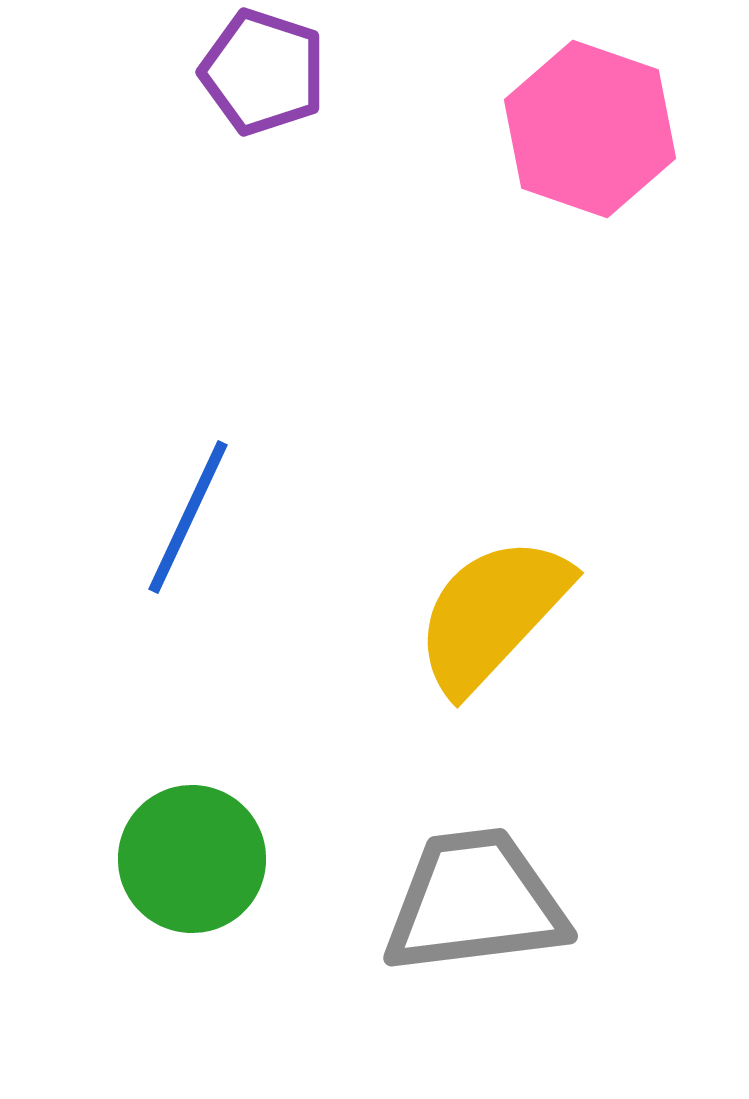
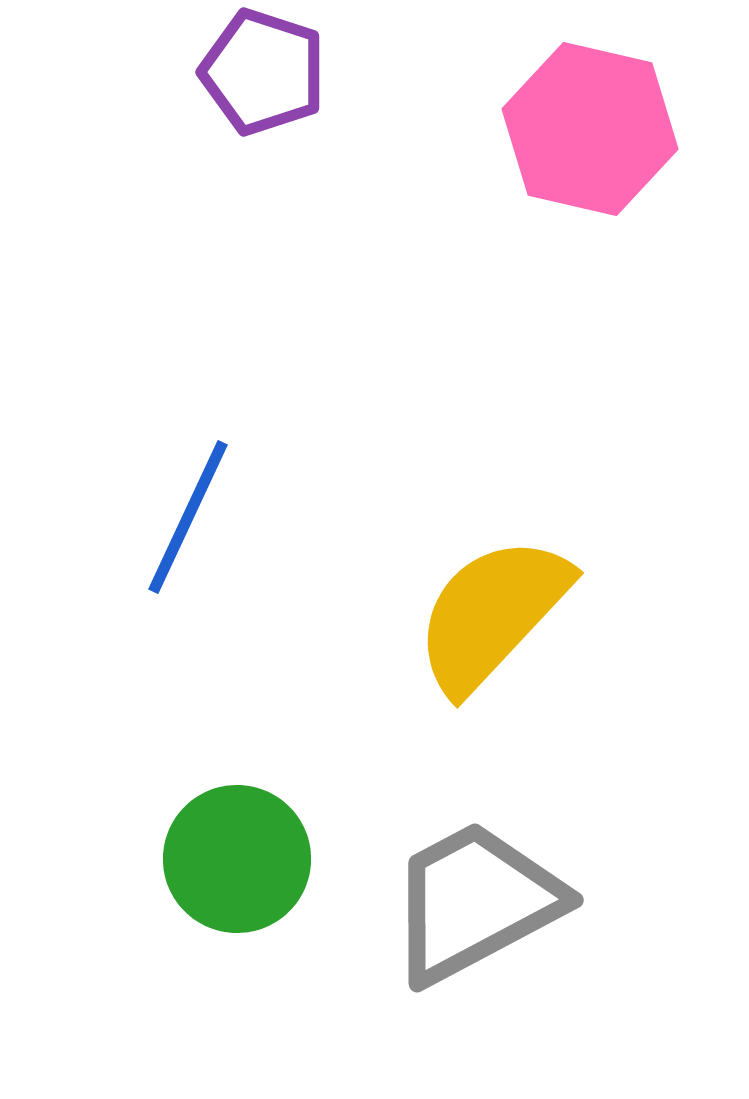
pink hexagon: rotated 6 degrees counterclockwise
green circle: moved 45 px right
gray trapezoid: rotated 21 degrees counterclockwise
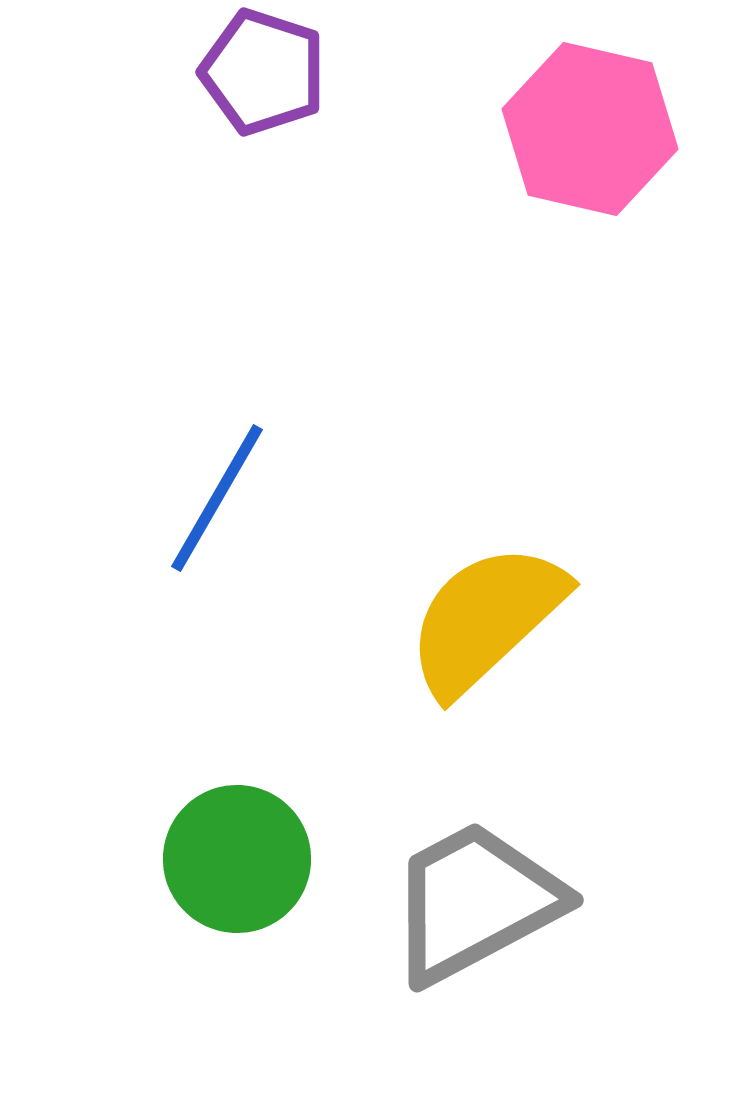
blue line: moved 29 px right, 19 px up; rotated 5 degrees clockwise
yellow semicircle: moved 6 px left, 5 px down; rotated 4 degrees clockwise
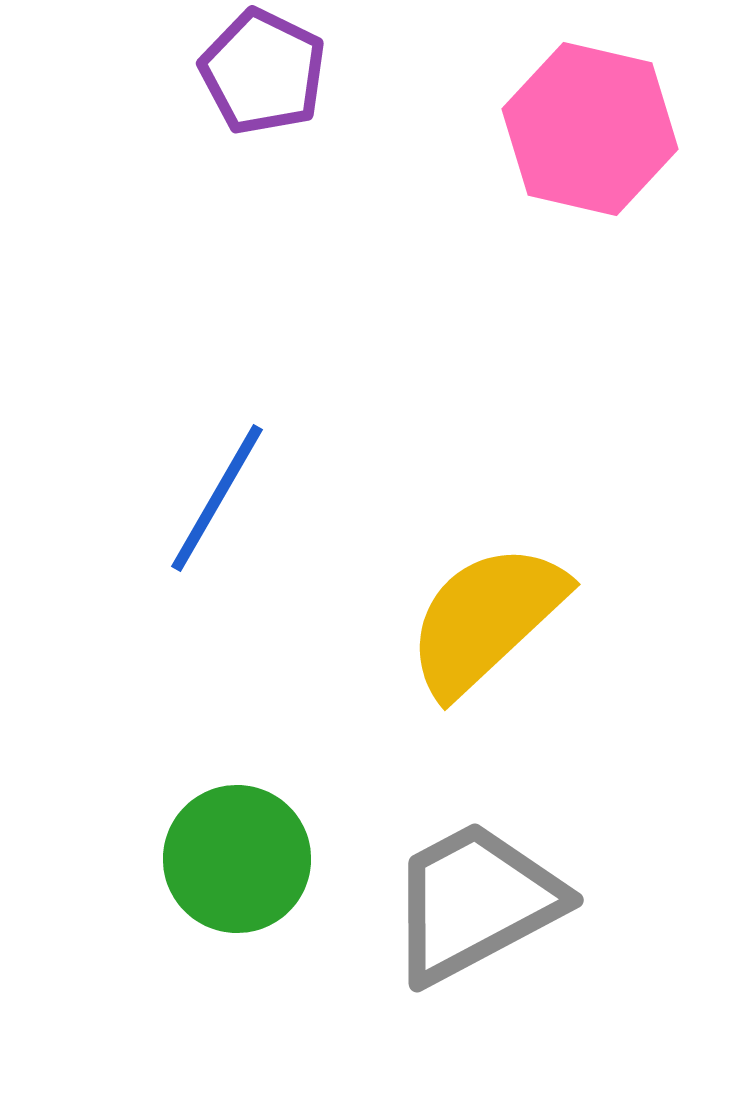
purple pentagon: rotated 8 degrees clockwise
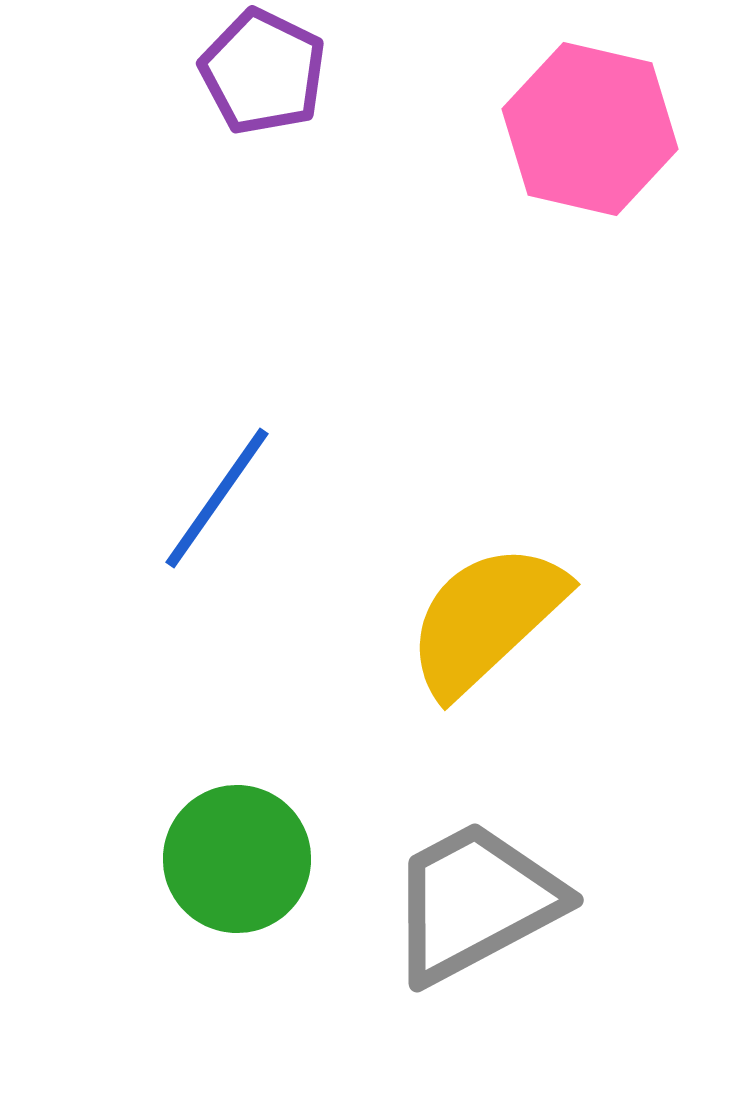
blue line: rotated 5 degrees clockwise
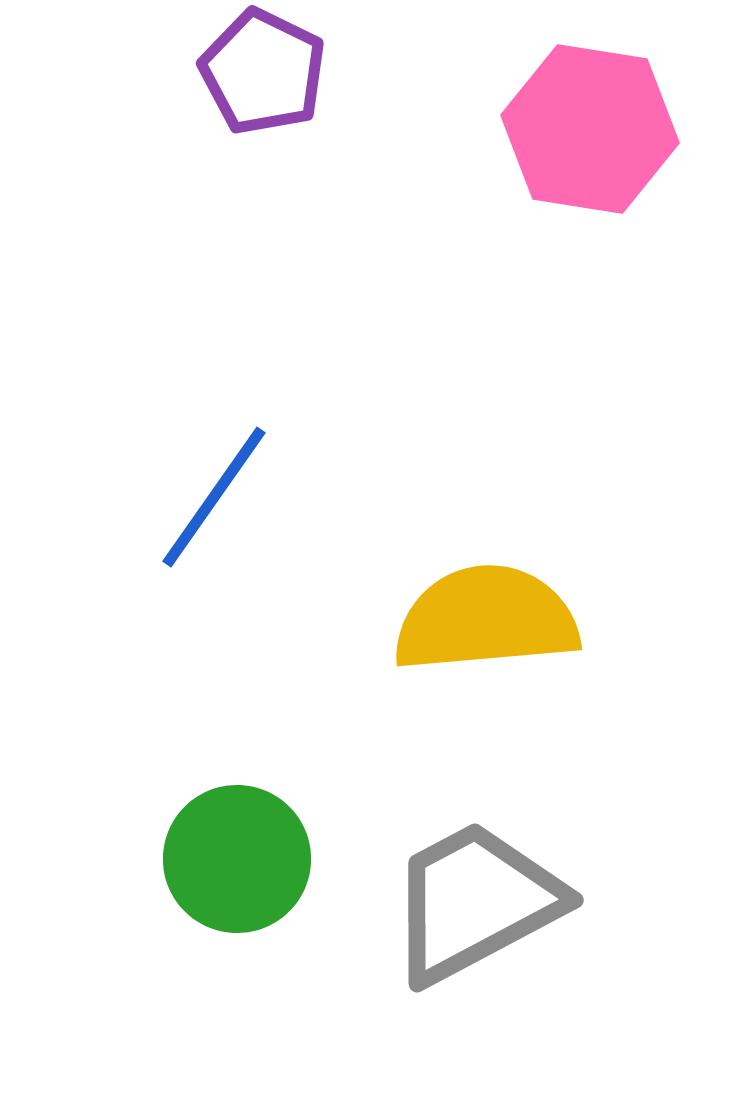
pink hexagon: rotated 4 degrees counterclockwise
blue line: moved 3 px left, 1 px up
yellow semicircle: rotated 38 degrees clockwise
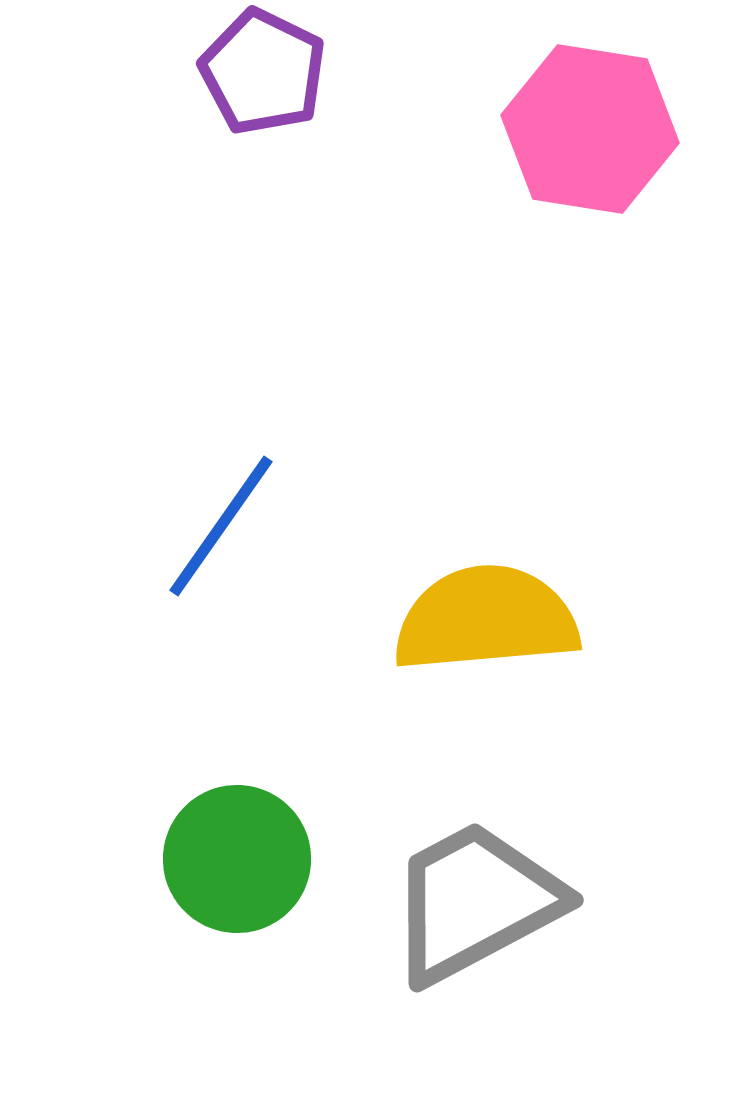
blue line: moved 7 px right, 29 px down
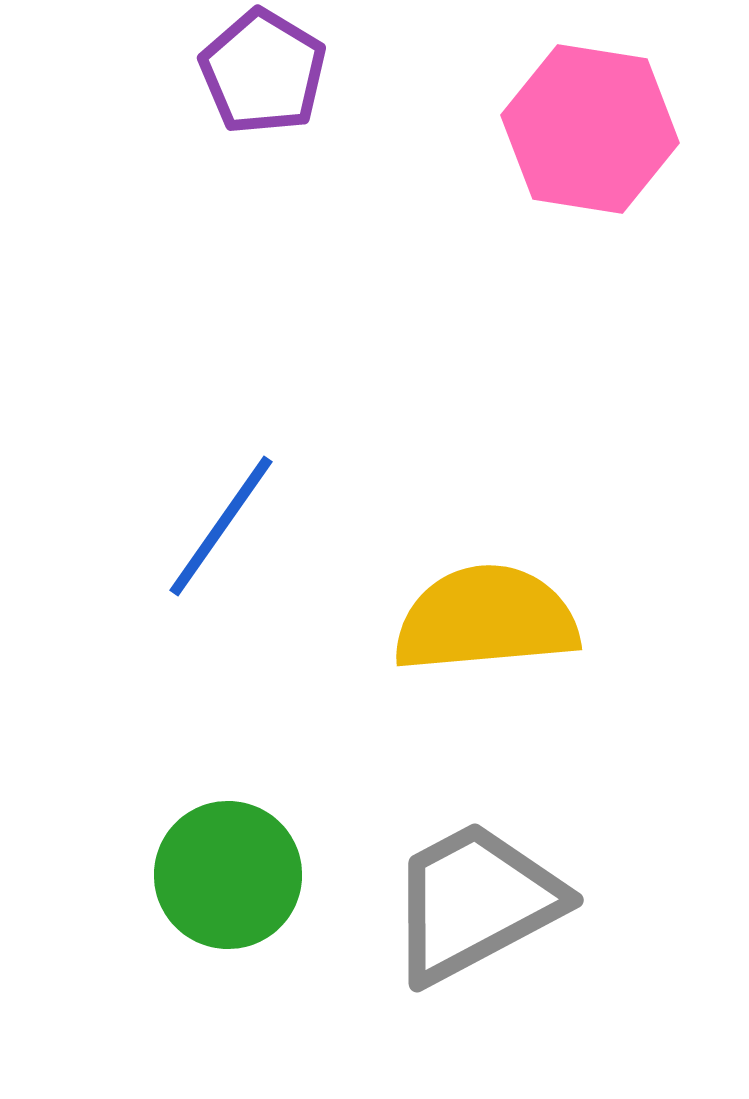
purple pentagon: rotated 5 degrees clockwise
green circle: moved 9 px left, 16 px down
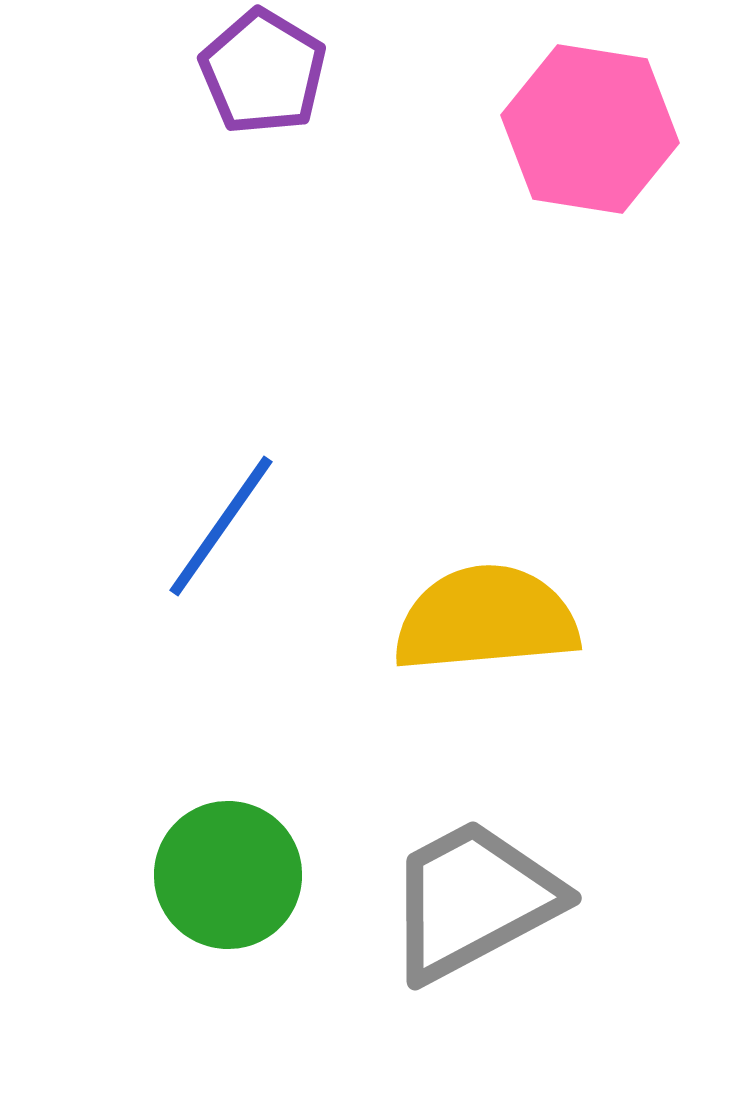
gray trapezoid: moved 2 px left, 2 px up
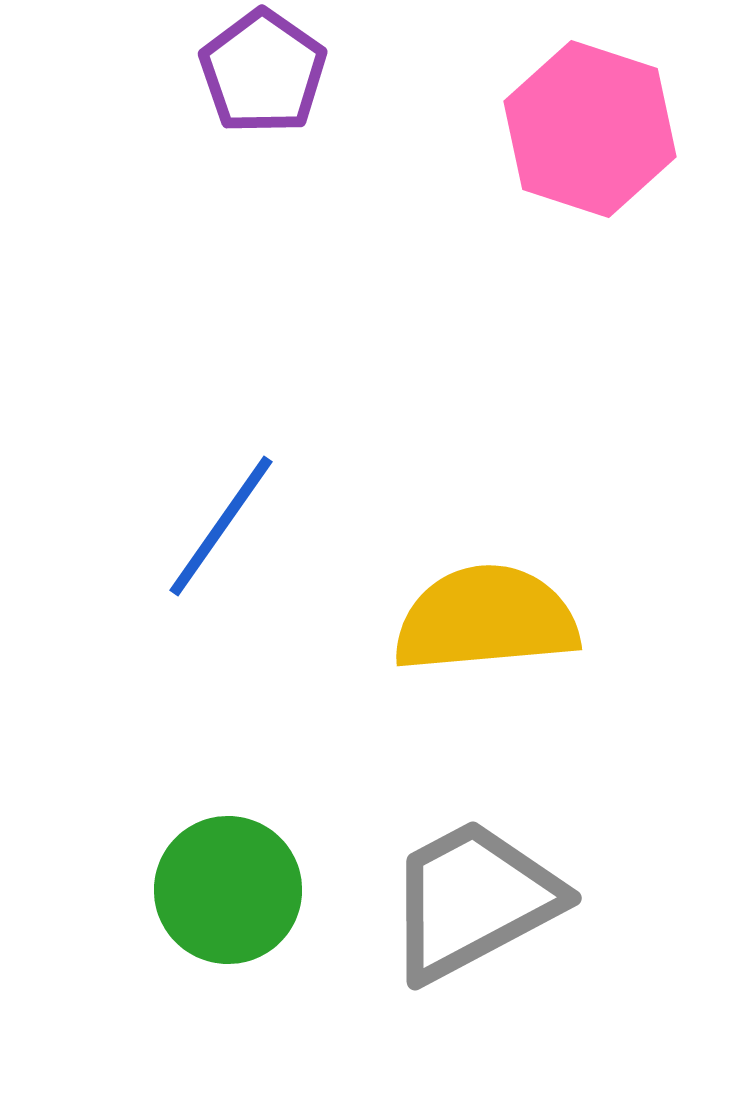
purple pentagon: rotated 4 degrees clockwise
pink hexagon: rotated 9 degrees clockwise
green circle: moved 15 px down
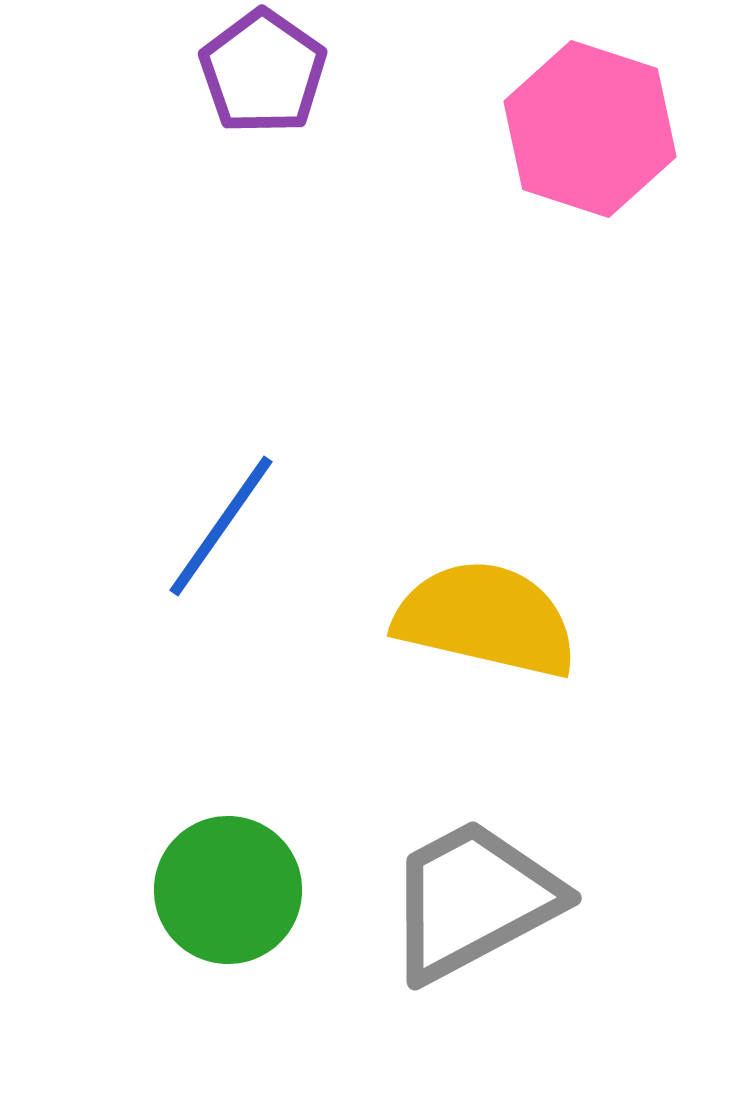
yellow semicircle: rotated 18 degrees clockwise
